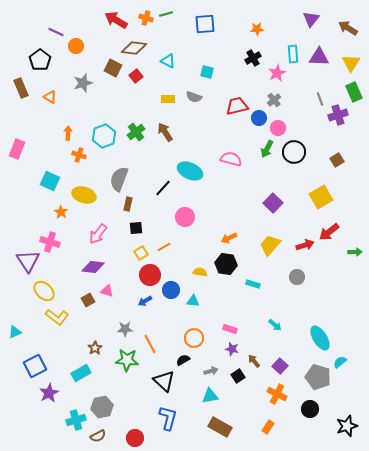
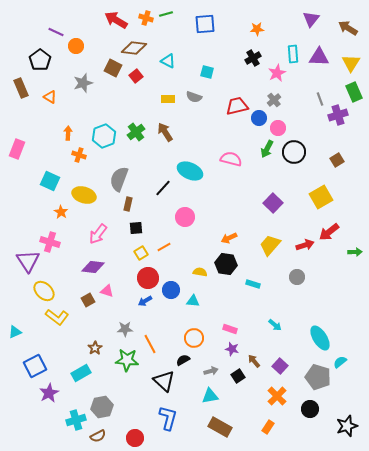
red circle at (150, 275): moved 2 px left, 3 px down
orange cross at (277, 394): moved 2 px down; rotated 18 degrees clockwise
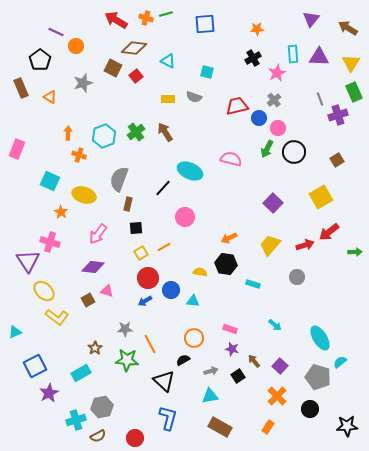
black star at (347, 426): rotated 15 degrees clockwise
